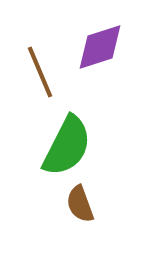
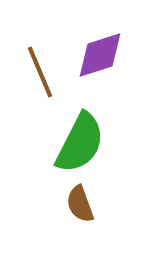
purple diamond: moved 8 px down
green semicircle: moved 13 px right, 3 px up
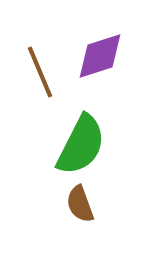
purple diamond: moved 1 px down
green semicircle: moved 1 px right, 2 px down
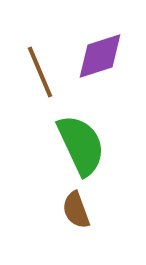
green semicircle: rotated 52 degrees counterclockwise
brown semicircle: moved 4 px left, 6 px down
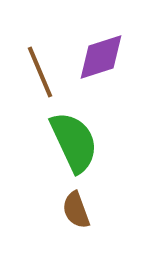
purple diamond: moved 1 px right, 1 px down
green semicircle: moved 7 px left, 3 px up
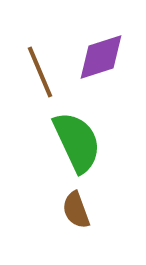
green semicircle: moved 3 px right
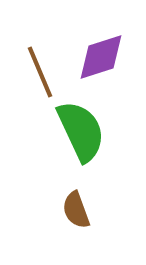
green semicircle: moved 4 px right, 11 px up
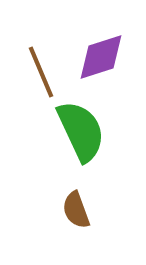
brown line: moved 1 px right
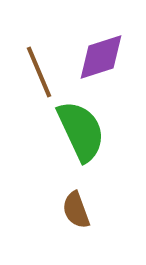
brown line: moved 2 px left
